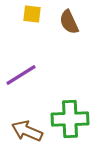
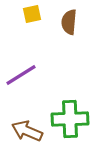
yellow square: rotated 18 degrees counterclockwise
brown semicircle: rotated 30 degrees clockwise
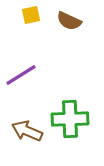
yellow square: moved 1 px left, 1 px down
brown semicircle: moved 1 px up; rotated 70 degrees counterclockwise
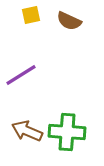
green cross: moved 3 px left, 13 px down; rotated 6 degrees clockwise
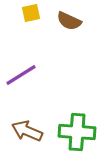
yellow square: moved 2 px up
green cross: moved 10 px right
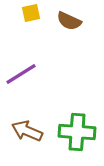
purple line: moved 1 px up
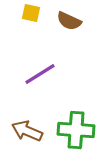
yellow square: rotated 24 degrees clockwise
purple line: moved 19 px right
green cross: moved 1 px left, 2 px up
